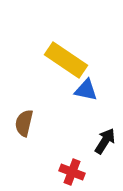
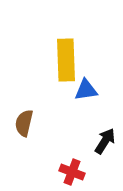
yellow rectangle: rotated 54 degrees clockwise
blue triangle: rotated 20 degrees counterclockwise
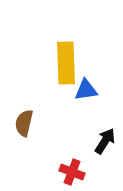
yellow rectangle: moved 3 px down
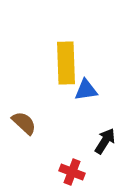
brown semicircle: rotated 120 degrees clockwise
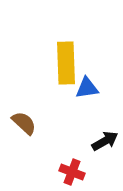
blue triangle: moved 1 px right, 2 px up
black arrow: rotated 28 degrees clockwise
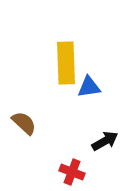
blue triangle: moved 2 px right, 1 px up
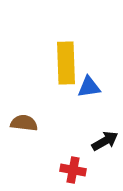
brown semicircle: rotated 36 degrees counterclockwise
red cross: moved 1 px right, 2 px up; rotated 10 degrees counterclockwise
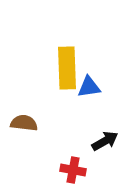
yellow rectangle: moved 1 px right, 5 px down
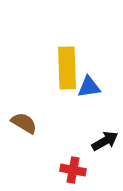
brown semicircle: rotated 24 degrees clockwise
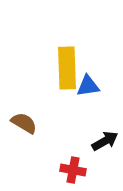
blue triangle: moved 1 px left, 1 px up
